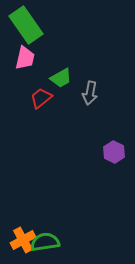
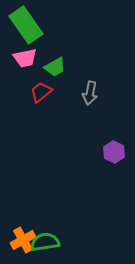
pink trapezoid: rotated 65 degrees clockwise
green trapezoid: moved 6 px left, 11 px up
red trapezoid: moved 6 px up
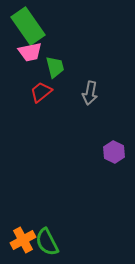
green rectangle: moved 2 px right, 1 px down
pink trapezoid: moved 5 px right, 6 px up
green trapezoid: rotated 75 degrees counterclockwise
green semicircle: moved 2 px right; rotated 108 degrees counterclockwise
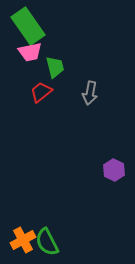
purple hexagon: moved 18 px down
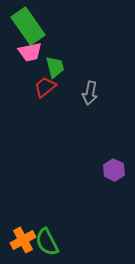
red trapezoid: moved 4 px right, 5 px up
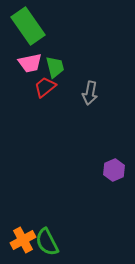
pink trapezoid: moved 11 px down
purple hexagon: rotated 10 degrees clockwise
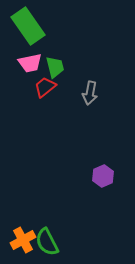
purple hexagon: moved 11 px left, 6 px down
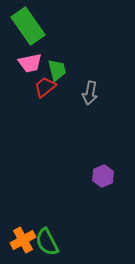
green trapezoid: moved 2 px right, 3 px down
